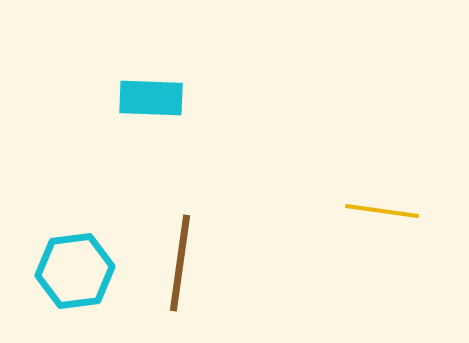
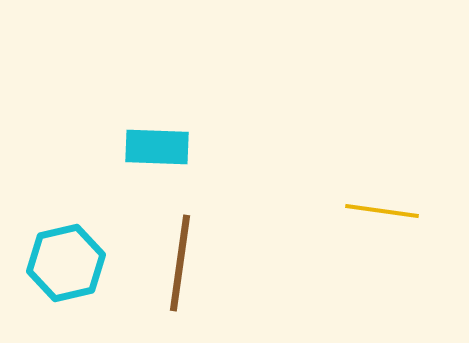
cyan rectangle: moved 6 px right, 49 px down
cyan hexagon: moved 9 px left, 8 px up; rotated 6 degrees counterclockwise
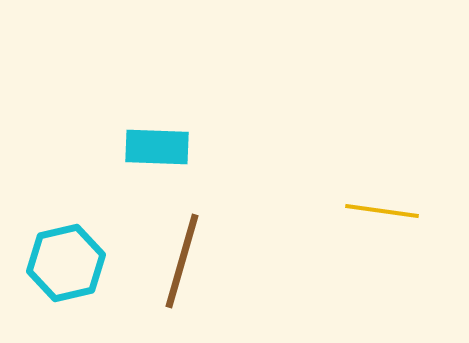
brown line: moved 2 px right, 2 px up; rotated 8 degrees clockwise
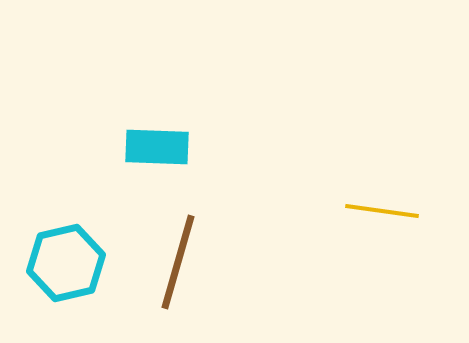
brown line: moved 4 px left, 1 px down
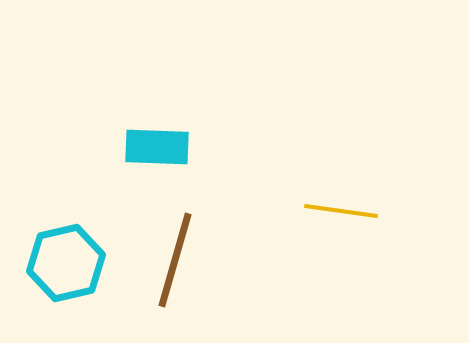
yellow line: moved 41 px left
brown line: moved 3 px left, 2 px up
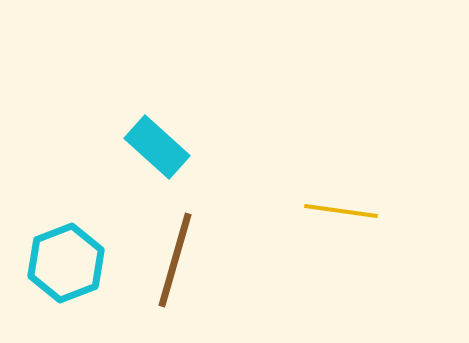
cyan rectangle: rotated 40 degrees clockwise
cyan hexagon: rotated 8 degrees counterclockwise
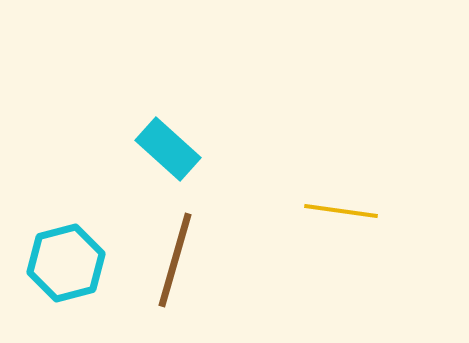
cyan rectangle: moved 11 px right, 2 px down
cyan hexagon: rotated 6 degrees clockwise
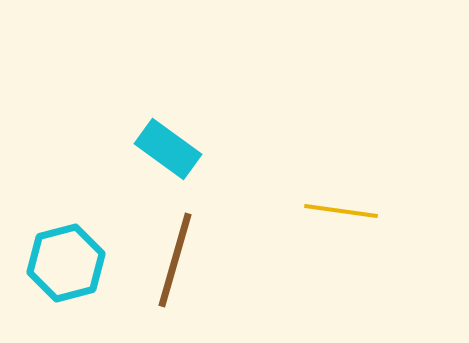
cyan rectangle: rotated 6 degrees counterclockwise
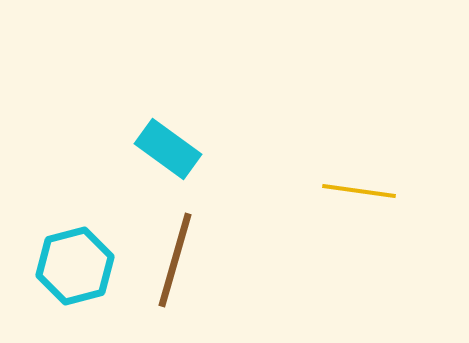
yellow line: moved 18 px right, 20 px up
cyan hexagon: moved 9 px right, 3 px down
